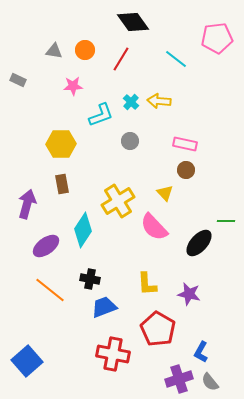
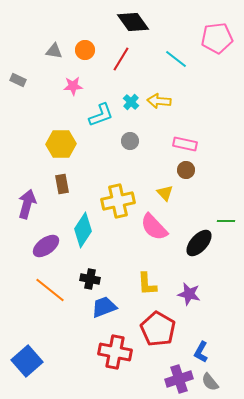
yellow cross: rotated 20 degrees clockwise
red cross: moved 2 px right, 2 px up
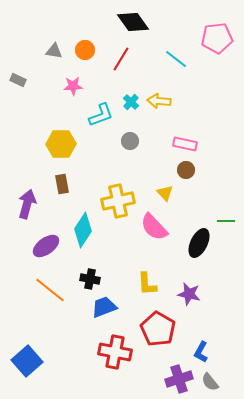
black ellipse: rotated 16 degrees counterclockwise
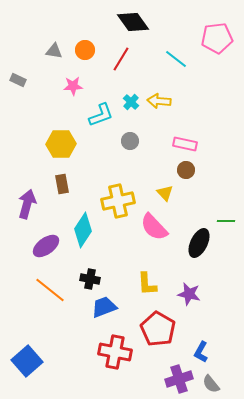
gray semicircle: moved 1 px right, 2 px down
